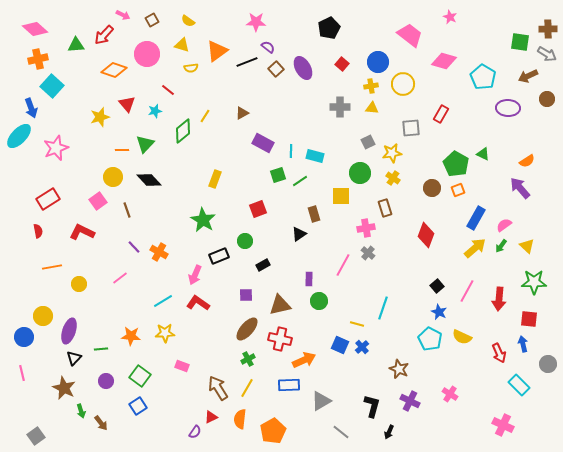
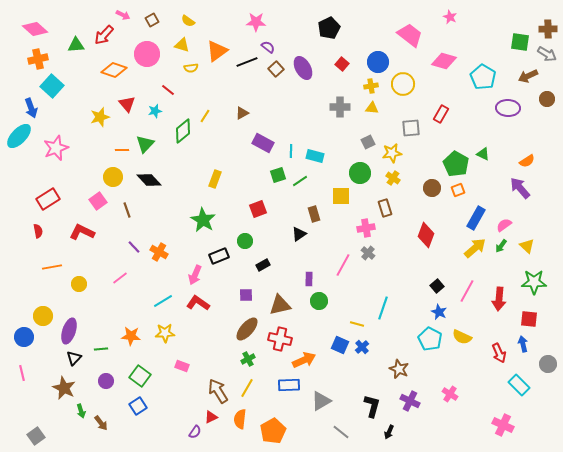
brown arrow at (218, 388): moved 3 px down
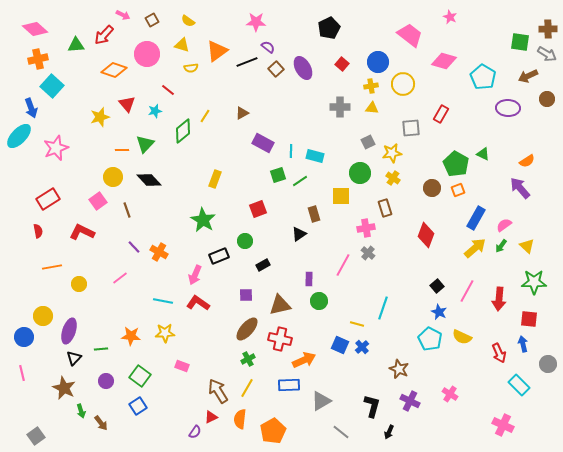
cyan line at (163, 301): rotated 42 degrees clockwise
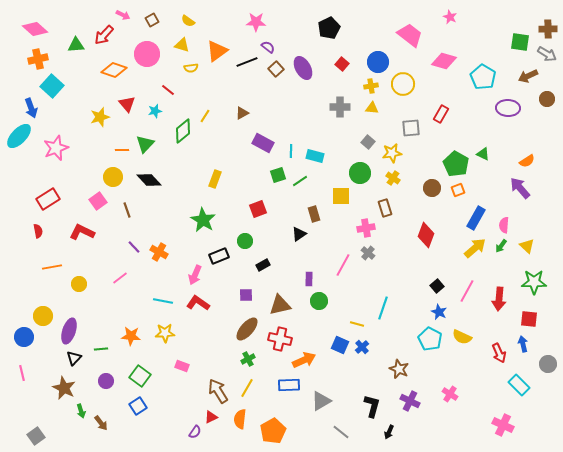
gray square at (368, 142): rotated 24 degrees counterclockwise
pink semicircle at (504, 225): rotated 49 degrees counterclockwise
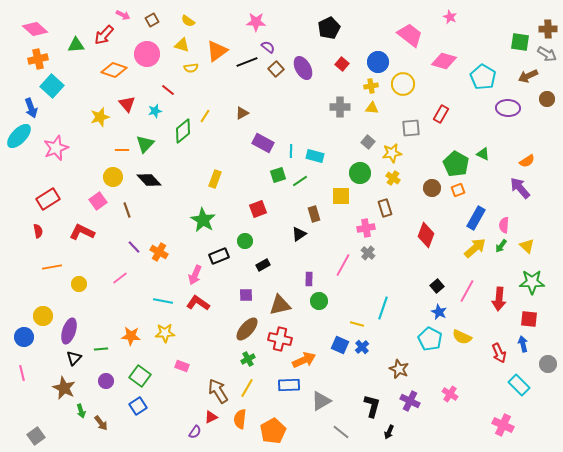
green star at (534, 282): moved 2 px left
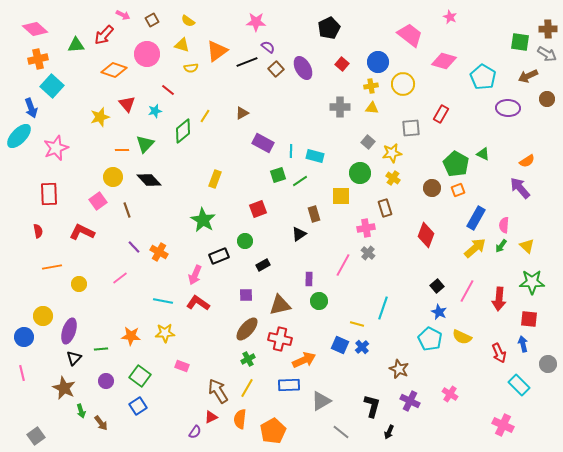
red rectangle at (48, 199): moved 1 px right, 5 px up; rotated 60 degrees counterclockwise
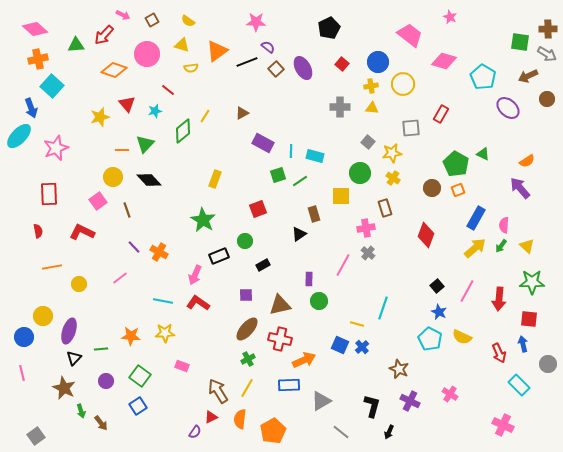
purple ellipse at (508, 108): rotated 40 degrees clockwise
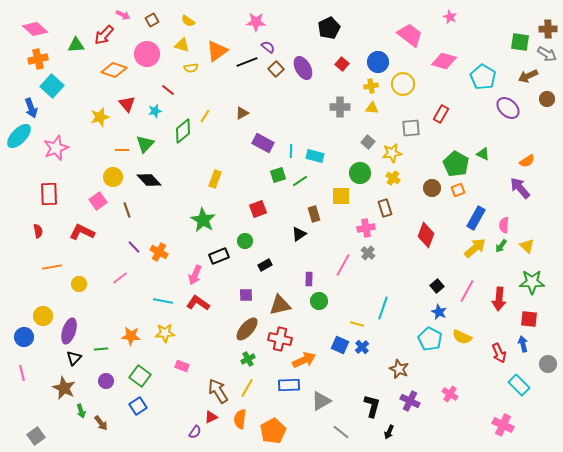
black rectangle at (263, 265): moved 2 px right
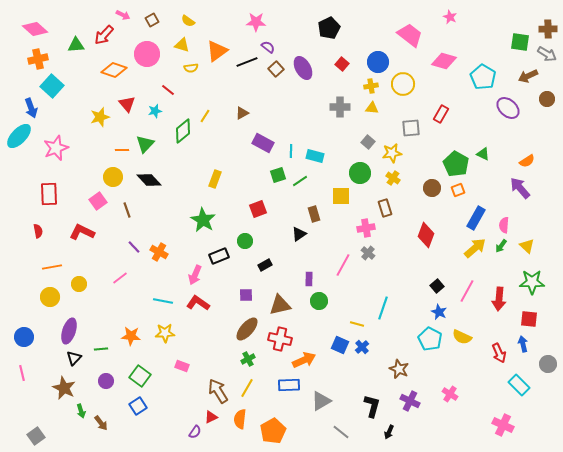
yellow circle at (43, 316): moved 7 px right, 19 px up
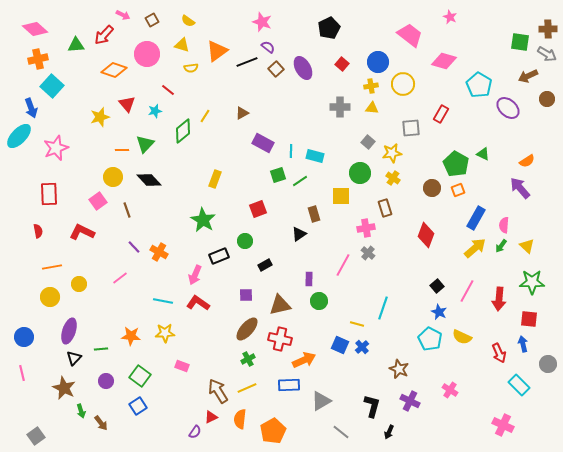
pink star at (256, 22): moved 6 px right; rotated 18 degrees clockwise
cyan pentagon at (483, 77): moved 4 px left, 8 px down
yellow line at (247, 388): rotated 36 degrees clockwise
pink cross at (450, 394): moved 4 px up
